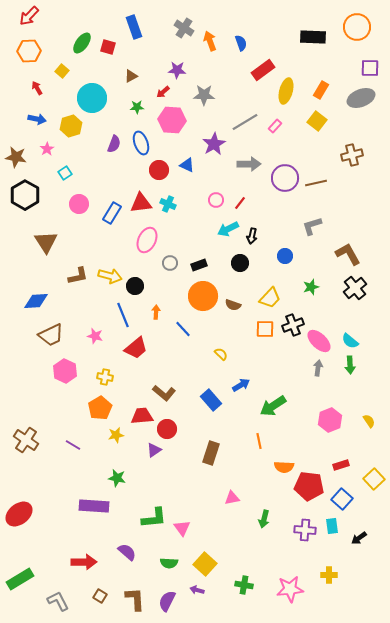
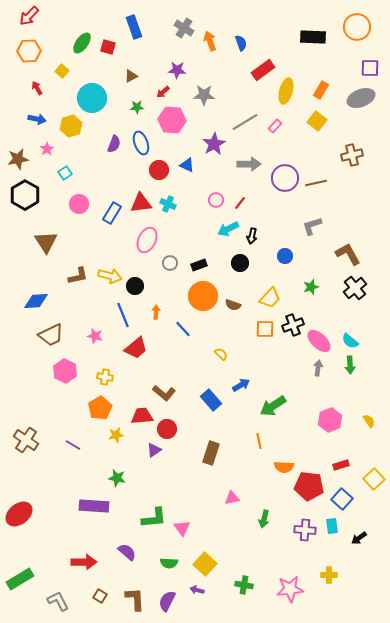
brown star at (16, 157): moved 2 px right, 2 px down; rotated 20 degrees counterclockwise
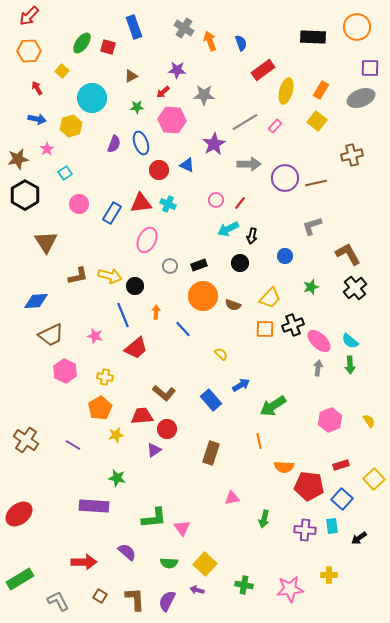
gray circle at (170, 263): moved 3 px down
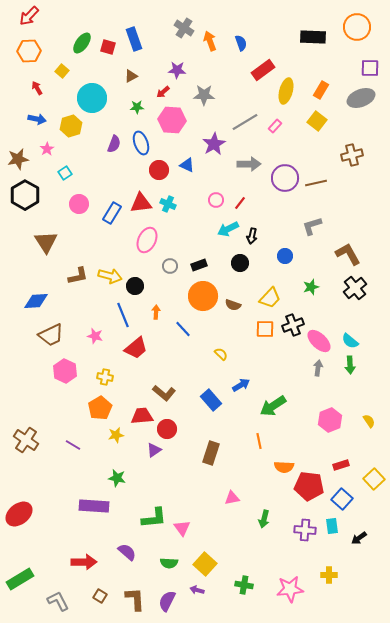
blue rectangle at (134, 27): moved 12 px down
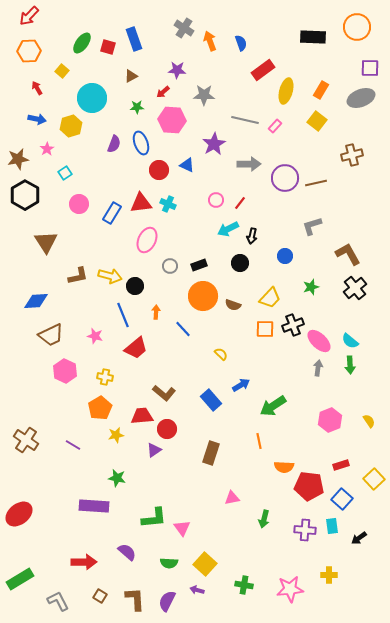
gray line at (245, 122): moved 2 px up; rotated 44 degrees clockwise
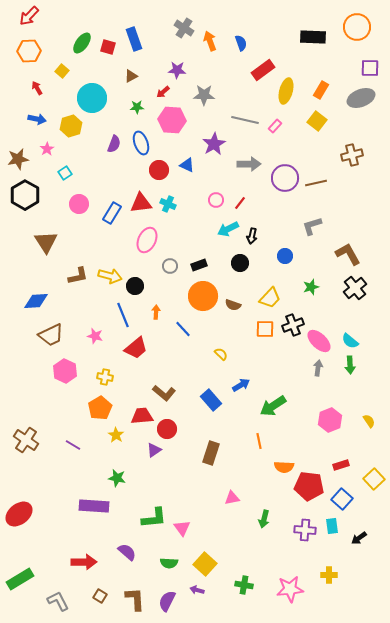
yellow star at (116, 435): rotated 28 degrees counterclockwise
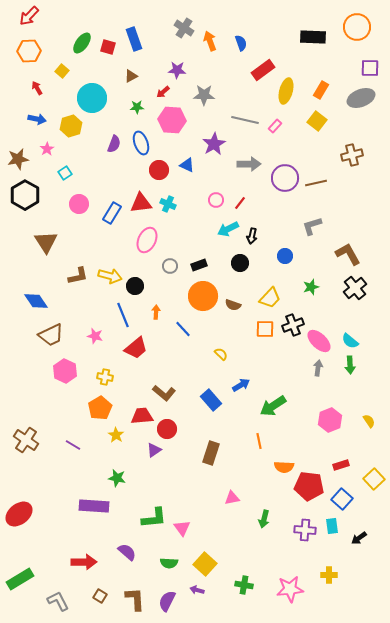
blue diamond at (36, 301): rotated 60 degrees clockwise
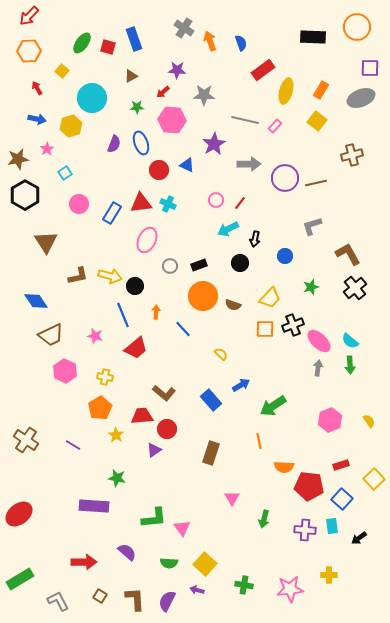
black arrow at (252, 236): moved 3 px right, 3 px down
pink triangle at (232, 498): rotated 49 degrees counterclockwise
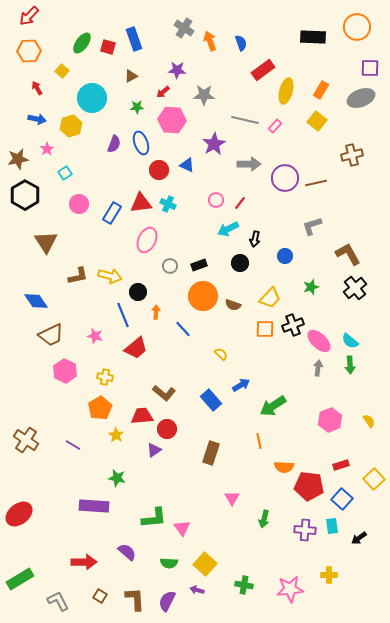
black circle at (135, 286): moved 3 px right, 6 px down
